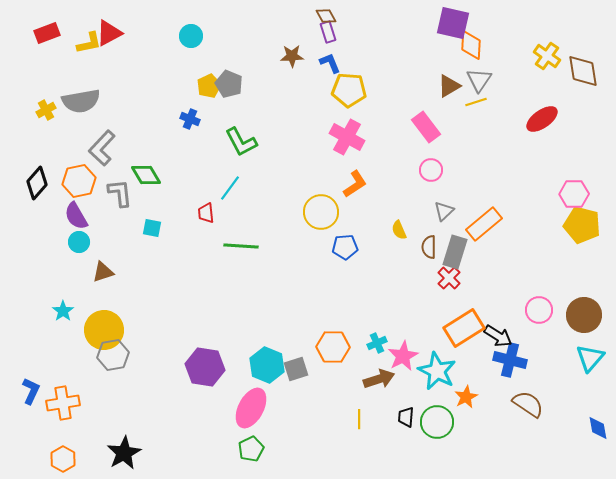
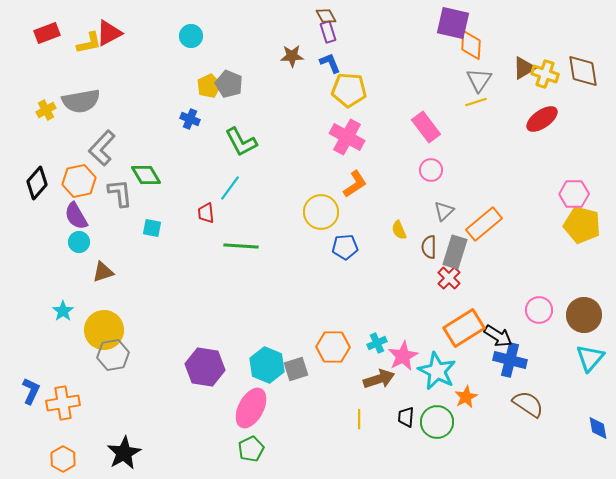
yellow cross at (547, 56): moved 2 px left, 18 px down; rotated 16 degrees counterclockwise
brown triangle at (449, 86): moved 75 px right, 18 px up
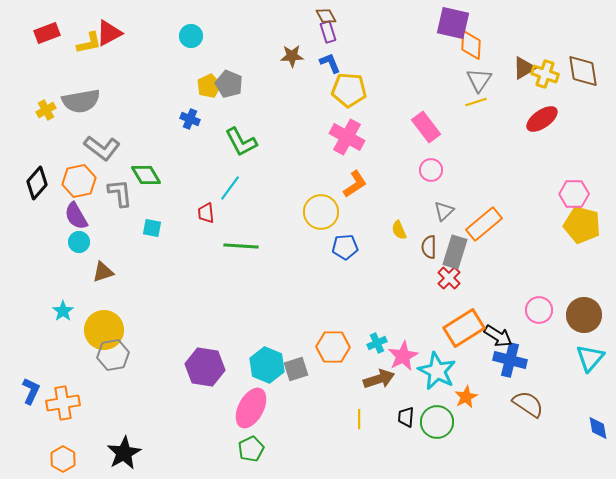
gray L-shape at (102, 148): rotated 96 degrees counterclockwise
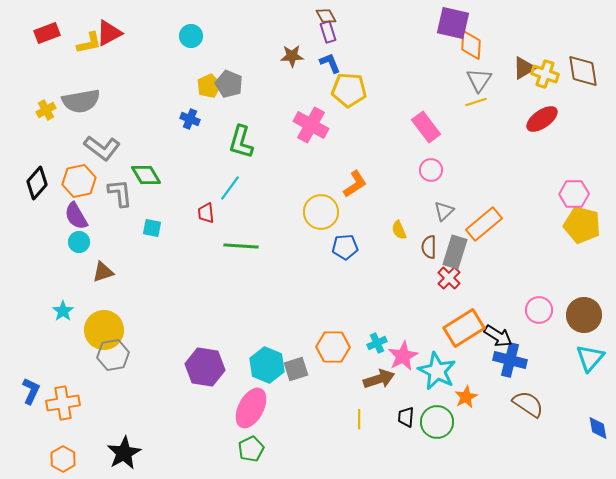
pink cross at (347, 137): moved 36 px left, 12 px up
green L-shape at (241, 142): rotated 44 degrees clockwise
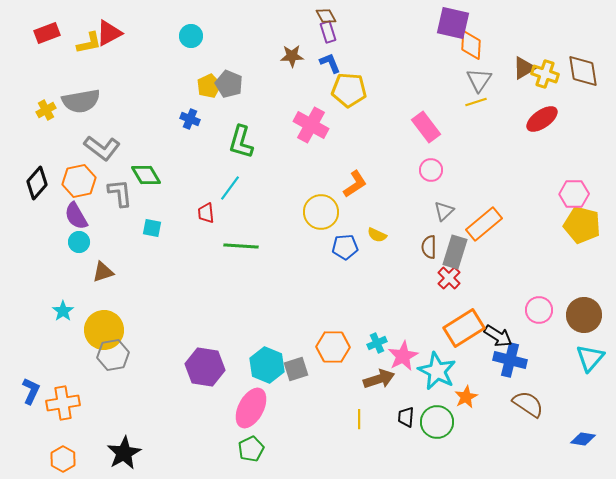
yellow semicircle at (399, 230): moved 22 px left, 5 px down; rotated 42 degrees counterclockwise
blue diamond at (598, 428): moved 15 px left, 11 px down; rotated 70 degrees counterclockwise
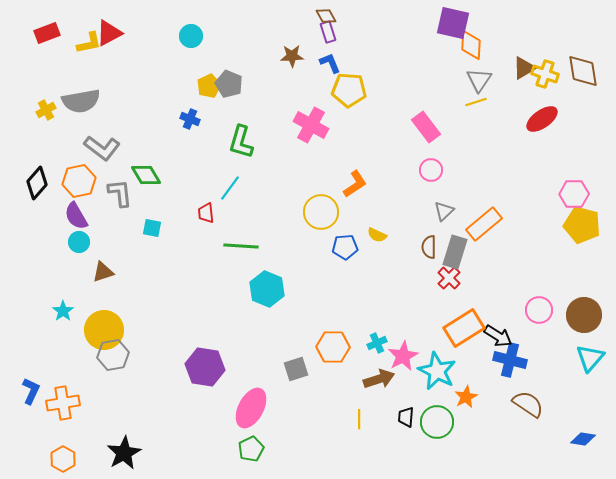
cyan hexagon at (267, 365): moved 76 px up
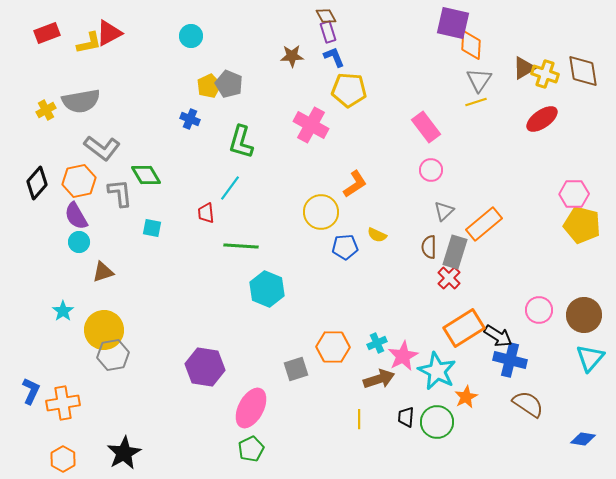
blue L-shape at (330, 63): moved 4 px right, 6 px up
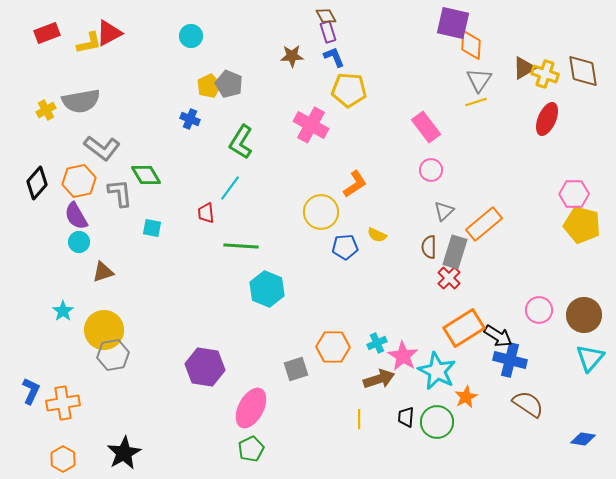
red ellipse at (542, 119): moved 5 px right; rotated 32 degrees counterclockwise
green L-shape at (241, 142): rotated 16 degrees clockwise
pink star at (403, 356): rotated 12 degrees counterclockwise
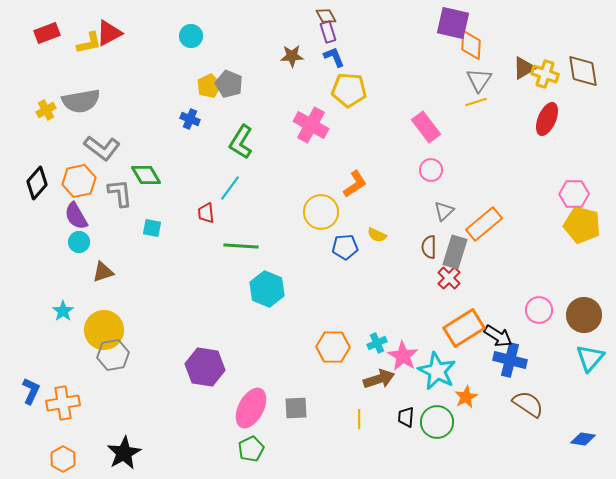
gray square at (296, 369): moved 39 px down; rotated 15 degrees clockwise
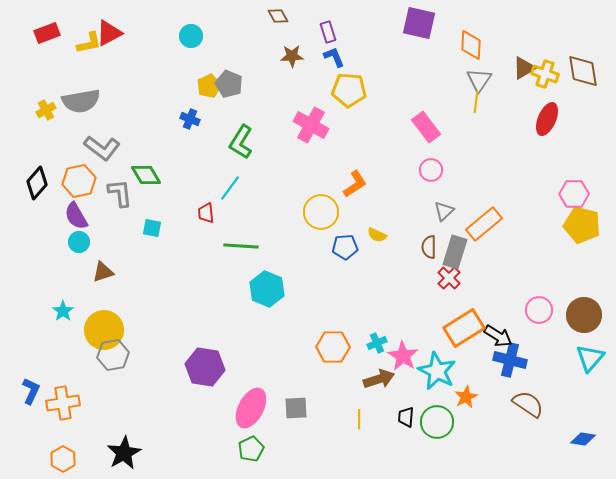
brown diamond at (326, 16): moved 48 px left
purple square at (453, 23): moved 34 px left
yellow line at (476, 102): rotated 65 degrees counterclockwise
